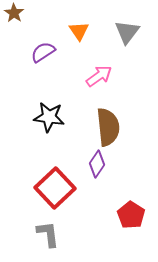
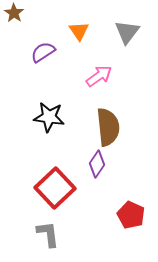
red pentagon: rotated 8 degrees counterclockwise
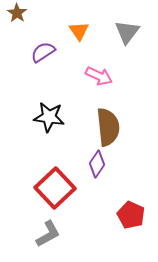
brown star: moved 3 px right
pink arrow: rotated 60 degrees clockwise
gray L-shape: rotated 68 degrees clockwise
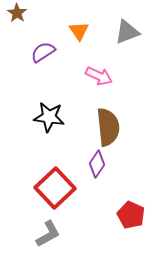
gray triangle: rotated 32 degrees clockwise
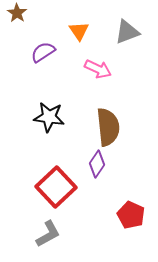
pink arrow: moved 1 px left, 7 px up
red square: moved 1 px right, 1 px up
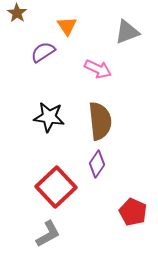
orange triangle: moved 12 px left, 5 px up
brown semicircle: moved 8 px left, 6 px up
red pentagon: moved 2 px right, 3 px up
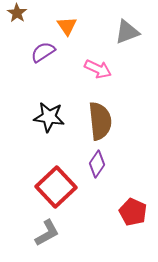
gray L-shape: moved 1 px left, 1 px up
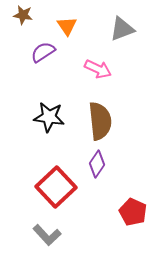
brown star: moved 6 px right, 2 px down; rotated 24 degrees counterclockwise
gray triangle: moved 5 px left, 3 px up
gray L-shape: moved 2 px down; rotated 76 degrees clockwise
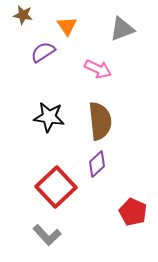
purple diamond: rotated 12 degrees clockwise
